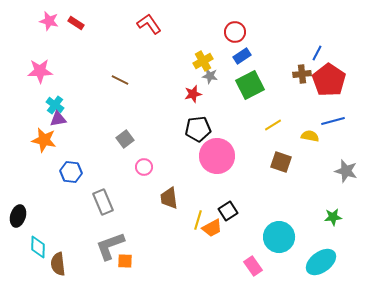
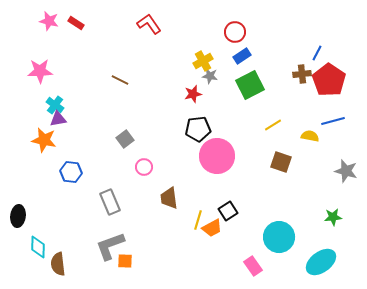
gray rectangle at (103, 202): moved 7 px right
black ellipse at (18, 216): rotated 10 degrees counterclockwise
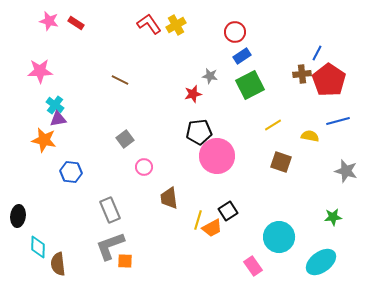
yellow cross at (203, 61): moved 27 px left, 36 px up
blue line at (333, 121): moved 5 px right
black pentagon at (198, 129): moved 1 px right, 3 px down
gray rectangle at (110, 202): moved 8 px down
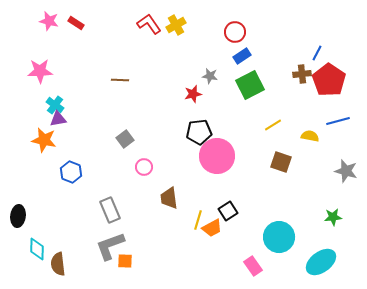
brown line at (120, 80): rotated 24 degrees counterclockwise
blue hexagon at (71, 172): rotated 15 degrees clockwise
cyan diamond at (38, 247): moved 1 px left, 2 px down
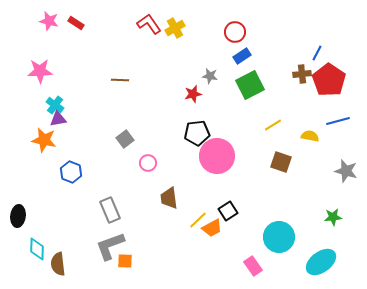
yellow cross at (176, 25): moved 1 px left, 3 px down
black pentagon at (199, 132): moved 2 px left, 1 px down
pink circle at (144, 167): moved 4 px right, 4 px up
yellow line at (198, 220): rotated 30 degrees clockwise
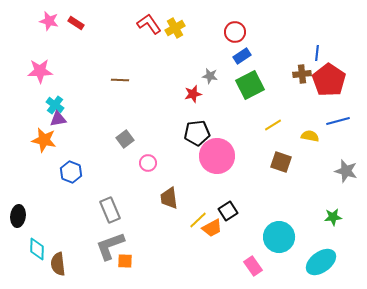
blue line at (317, 53): rotated 21 degrees counterclockwise
